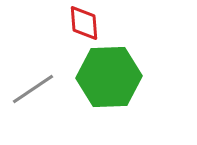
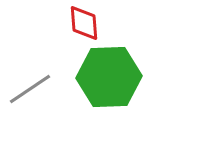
gray line: moved 3 px left
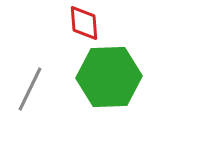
gray line: rotated 30 degrees counterclockwise
